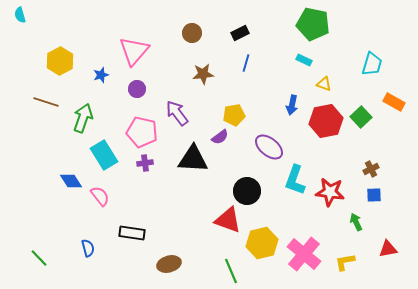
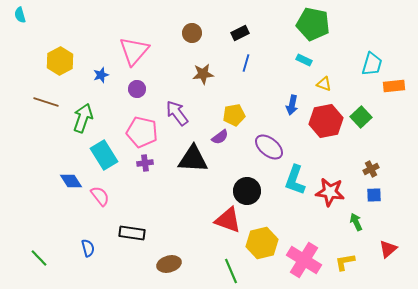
orange rectangle at (394, 102): moved 16 px up; rotated 35 degrees counterclockwise
red triangle at (388, 249): rotated 30 degrees counterclockwise
pink cross at (304, 254): moved 6 px down; rotated 8 degrees counterclockwise
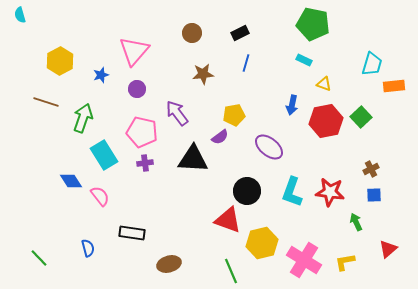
cyan L-shape at (295, 180): moved 3 px left, 12 px down
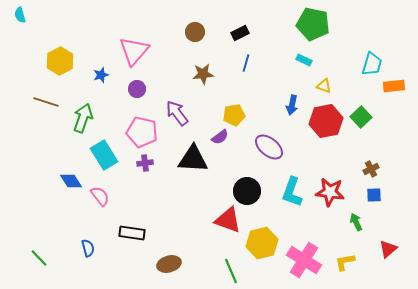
brown circle at (192, 33): moved 3 px right, 1 px up
yellow triangle at (324, 84): moved 2 px down
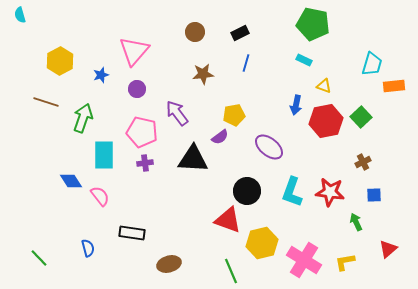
blue arrow at (292, 105): moved 4 px right
cyan rectangle at (104, 155): rotated 32 degrees clockwise
brown cross at (371, 169): moved 8 px left, 7 px up
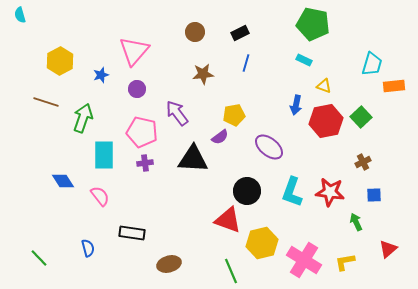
blue diamond at (71, 181): moved 8 px left
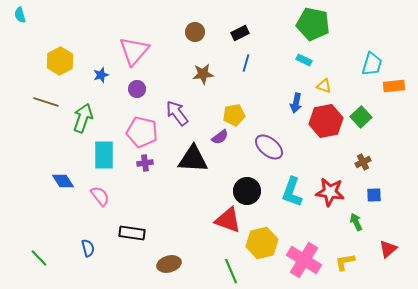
blue arrow at (296, 105): moved 2 px up
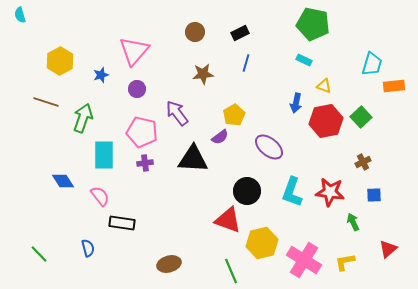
yellow pentagon at (234, 115): rotated 20 degrees counterclockwise
green arrow at (356, 222): moved 3 px left
black rectangle at (132, 233): moved 10 px left, 10 px up
green line at (39, 258): moved 4 px up
